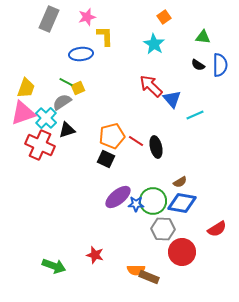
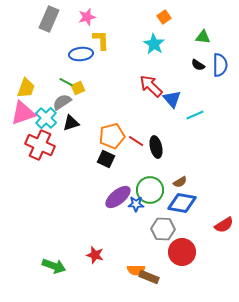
yellow L-shape: moved 4 px left, 4 px down
black triangle: moved 4 px right, 7 px up
green circle: moved 3 px left, 11 px up
red semicircle: moved 7 px right, 4 px up
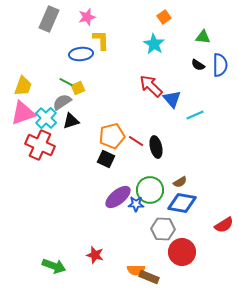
yellow trapezoid: moved 3 px left, 2 px up
black triangle: moved 2 px up
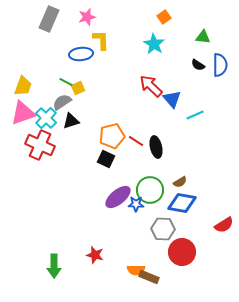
green arrow: rotated 70 degrees clockwise
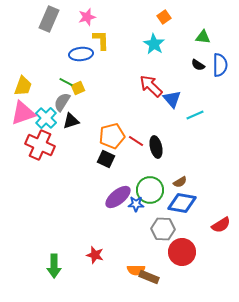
gray semicircle: rotated 24 degrees counterclockwise
red semicircle: moved 3 px left
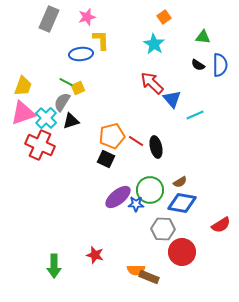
red arrow: moved 1 px right, 3 px up
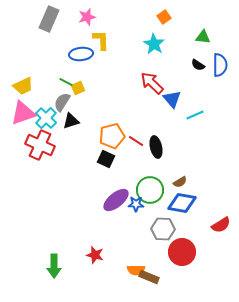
yellow trapezoid: rotated 45 degrees clockwise
purple ellipse: moved 2 px left, 3 px down
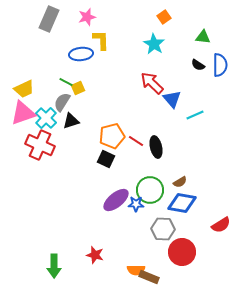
yellow trapezoid: moved 1 px right, 3 px down
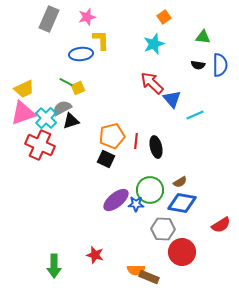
cyan star: rotated 20 degrees clockwise
black semicircle: rotated 24 degrees counterclockwise
gray semicircle: moved 6 px down; rotated 30 degrees clockwise
red line: rotated 63 degrees clockwise
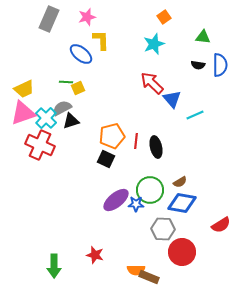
blue ellipse: rotated 45 degrees clockwise
green line: rotated 24 degrees counterclockwise
